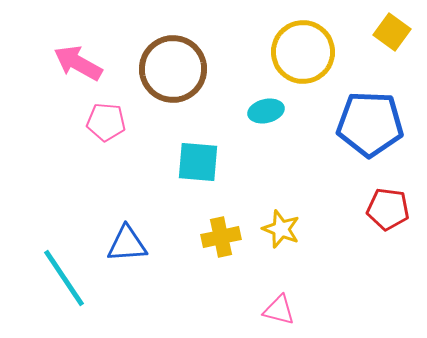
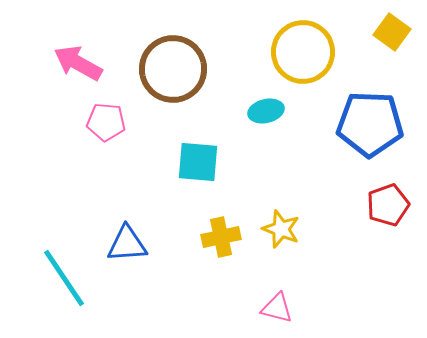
red pentagon: moved 4 px up; rotated 27 degrees counterclockwise
pink triangle: moved 2 px left, 2 px up
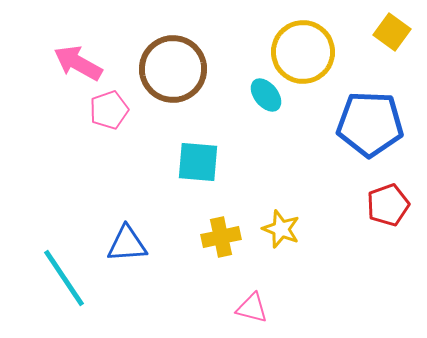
cyan ellipse: moved 16 px up; rotated 64 degrees clockwise
pink pentagon: moved 3 px right, 12 px up; rotated 24 degrees counterclockwise
pink triangle: moved 25 px left
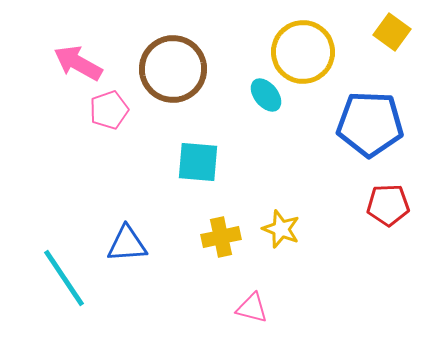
red pentagon: rotated 18 degrees clockwise
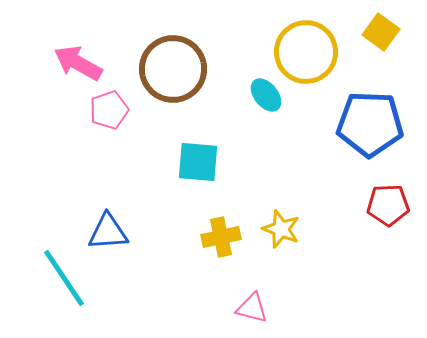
yellow square: moved 11 px left
yellow circle: moved 3 px right
blue triangle: moved 19 px left, 12 px up
